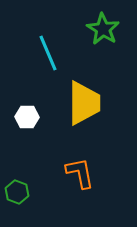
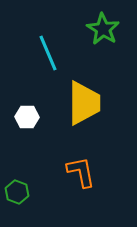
orange L-shape: moved 1 px right, 1 px up
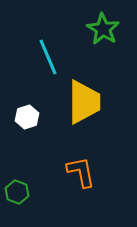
cyan line: moved 4 px down
yellow trapezoid: moved 1 px up
white hexagon: rotated 20 degrees counterclockwise
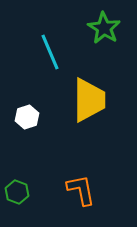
green star: moved 1 px right, 1 px up
cyan line: moved 2 px right, 5 px up
yellow trapezoid: moved 5 px right, 2 px up
orange L-shape: moved 18 px down
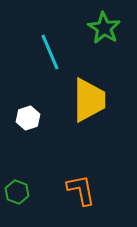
white hexagon: moved 1 px right, 1 px down
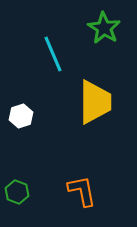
cyan line: moved 3 px right, 2 px down
yellow trapezoid: moved 6 px right, 2 px down
white hexagon: moved 7 px left, 2 px up
orange L-shape: moved 1 px right, 1 px down
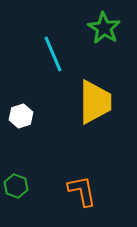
green hexagon: moved 1 px left, 6 px up
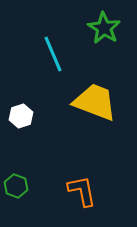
yellow trapezoid: rotated 69 degrees counterclockwise
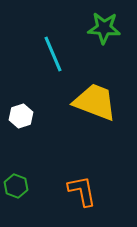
green star: rotated 28 degrees counterclockwise
